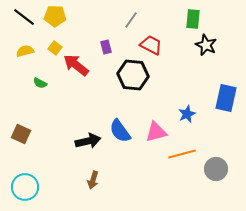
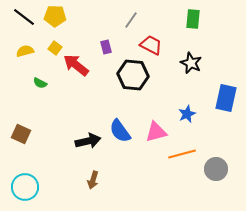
black star: moved 15 px left, 18 px down
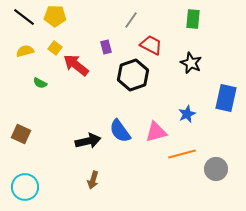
black hexagon: rotated 24 degrees counterclockwise
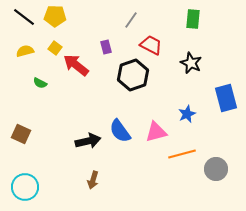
blue rectangle: rotated 28 degrees counterclockwise
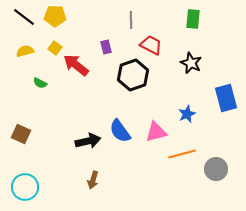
gray line: rotated 36 degrees counterclockwise
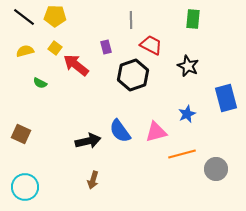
black star: moved 3 px left, 3 px down
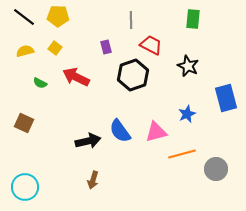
yellow pentagon: moved 3 px right
red arrow: moved 12 px down; rotated 12 degrees counterclockwise
brown square: moved 3 px right, 11 px up
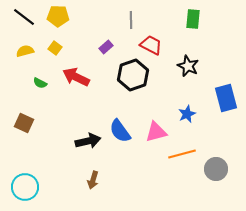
purple rectangle: rotated 64 degrees clockwise
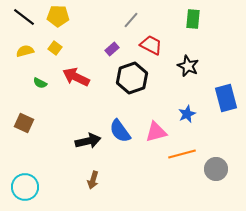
gray line: rotated 42 degrees clockwise
purple rectangle: moved 6 px right, 2 px down
black hexagon: moved 1 px left, 3 px down
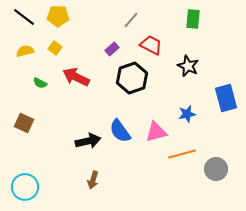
blue star: rotated 12 degrees clockwise
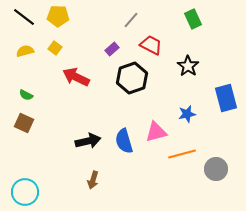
green rectangle: rotated 30 degrees counterclockwise
black star: rotated 10 degrees clockwise
green semicircle: moved 14 px left, 12 px down
blue semicircle: moved 4 px right, 10 px down; rotated 20 degrees clockwise
cyan circle: moved 5 px down
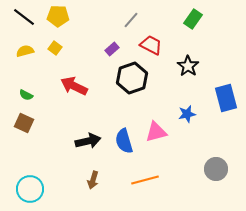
green rectangle: rotated 60 degrees clockwise
red arrow: moved 2 px left, 9 px down
orange line: moved 37 px left, 26 px down
cyan circle: moved 5 px right, 3 px up
